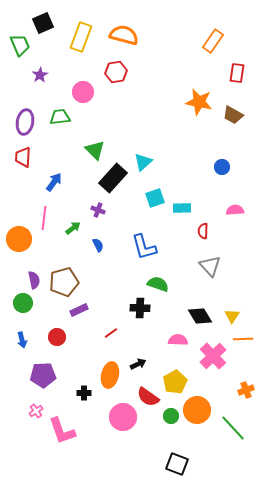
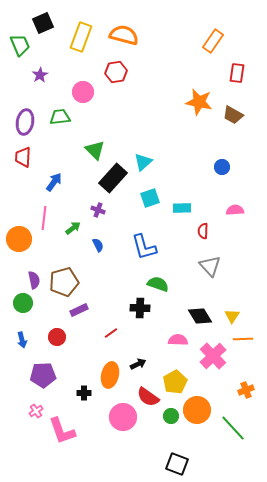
cyan square at (155, 198): moved 5 px left
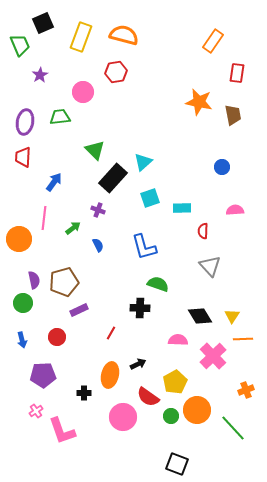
brown trapezoid at (233, 115): rotated 130 degrees counterclockwise
red line at (111, 333): rotated 24 degrees counterclockwise
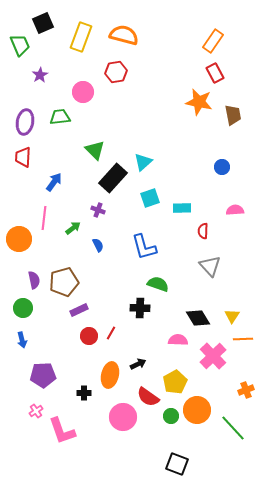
red rectangle at (237, 73): moved 22 px left; rotated 36 degrees counterclockwise
green circle at (23, 303): moved 5 px down
black diamond at (200, 316): moved 2 px left, 2 px down
red circle at (57, 337): moved 32 px right, 1 px up
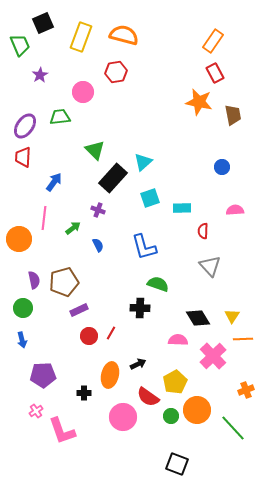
purple ellipse at (25, 122): moved 4 px down; rotated 25 degrees clockwise
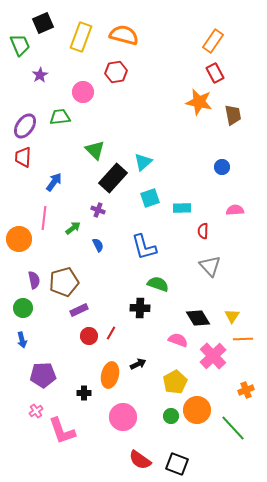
pink semicircle at (178, 340): rotated 18 degrees clockwise
red semicircle at (148, 397): moved 8 px left, 63 px down
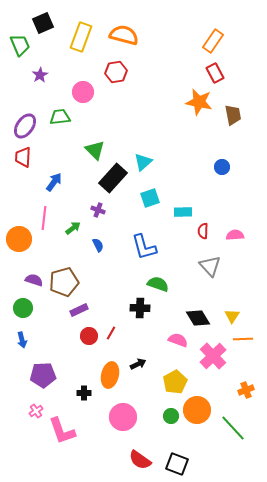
cyan rectangle at (182, 208): moved 1 px right, 4 px down
pink semicircle at (235, 210): moved 25 px down
purple semicircle at (34, 280): rotated 60 degrees counterclockwise
